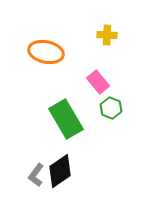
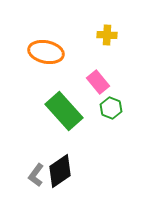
green rectangle: moved 2 px left, 8 px up; rotated 12 degrees counterclockwise
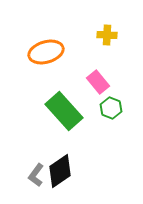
orange ellipse: rotated 28 degrees counterclockwise
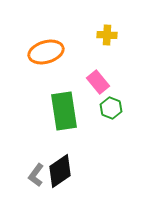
green rectangle: rotated 33 degrees clockwise
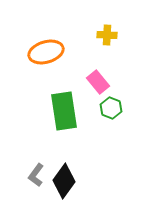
black diamond: moved 4 px right, 10 px down; rotated 20 degrees counterclockwise
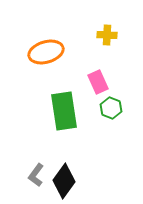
pink rectangle: rotated 15 degrees clockwise
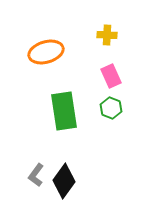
pink rectangle: moved 13 px right, 6 px up
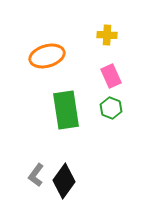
orange ellipse: moved 1 px right, 4 px down
green rectangle: moved 2 px right, 1 px up
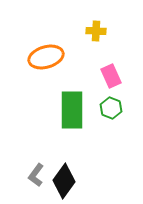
yellow cross: moved 11 px left, 4 px up
orange ellipse: moved 1 px left, 1 px down
green rectangle: moved 6 px right; rotated 9 degrees clockwise
